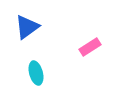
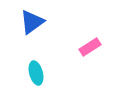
blue triangle: moved 5 px right, 5 px up
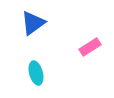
blue triangle: moved 1 px right, 1 px down
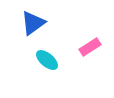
cyan ellipse: moved 11 px right, 13 px up; rotated 35 degrees counterclockwise
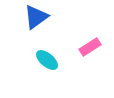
blue triangle: moved 3 px right, 6 px up
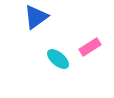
cyan ellipse: moved 11 px right, 1 px up
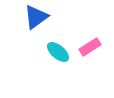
cyan ellipse: moved 7 px up
